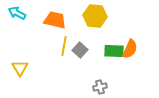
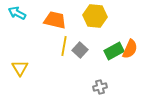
green rectangle: rotated 30 degrees counterclockwise
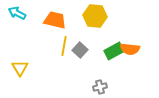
orange semicircle: rotated 72 degrees clockwise
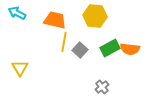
yellow line: moved 4 px up
green rectangle: moved 4 px left, 3 px up
gray cross: moved 2 px right; rotated 24 degrees counterclockwise
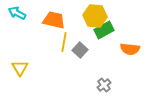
orange trapezoid: moved 1 px left
green rectangle: moved 6 px left, 18 px up
gray cross: moved 2 px right, 2 px up
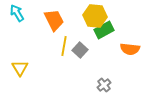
cyan arrow: rotated 30 degrees clockwise
orange trapezoid: rotated 50 degrees clockwise
yellow line: moved 4 px down
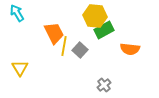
orange trapezoid: moved 13 px down
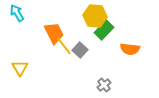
green rectangle: rotated 18 degrees counterclockwise
yellow line: rotated 48 degrees counterclockwise
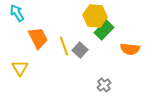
orange trapezoid: moved 16 px left, 5 px down
yellow line: rotated 18 degrees clockwise
